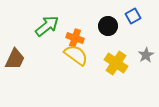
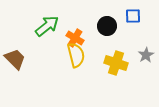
blue square: rotated 28 degrees clockwise
black circle: moved 1 px left
orange cross: rotated 12 degrees clockwise
yellow semicircle: rotated 40 degrees clockwise
brown trapezoid: rotated 70 degrees counterclockwise
yellow cross: rotated 15 degrees counterclockwise
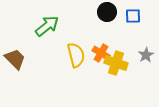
black circle: moved 14 px up
orange cross: moved 26 px right, 15 px down
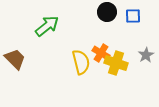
yellow semicircle: moved 5 px right, 7 px down
